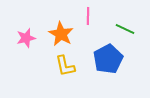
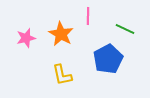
yellow L-shape: moved 3 px left, 9 px down
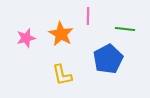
green line: rotated 18 degrees counterclockwise
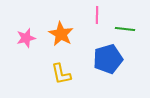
pink line: moved 9 px right, 1 px up
blue pentagon: rotated 12 degrees clockwise
yellow L-shape: moved 1 px left, 1 px up
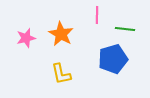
blue pentagon: moved 5 px right
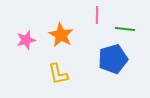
orange star: moved 1 px down
pink star: moved 2 px down
yellow L-shape: moved 3 px left
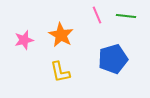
pink line: rotated 24 degrees counterclockwise
green line: moved 1 px right, 13 px up
pink star: moved 2 px left
yellow L-shape: moved 2 px right, 2 px up
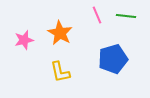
orange star: moved 1 px left, 2 px up
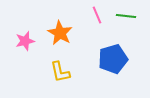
pink star: moved 1 px right, 1 px down
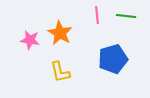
pink line: rotated 18 degrees clockwise
pink star: moved 5 px right, 1 px up; rotated 24 degrees clockwise
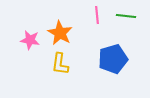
yellow L-shape: moved 8 px up; rotated 20 degrees clockwise
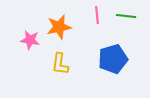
orange star: moved 1 px left, 6 px up; rotated 30 degrees clockwise
